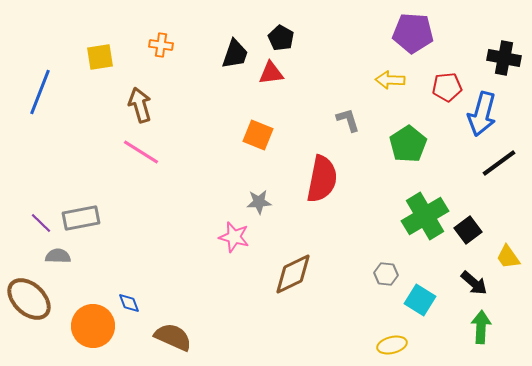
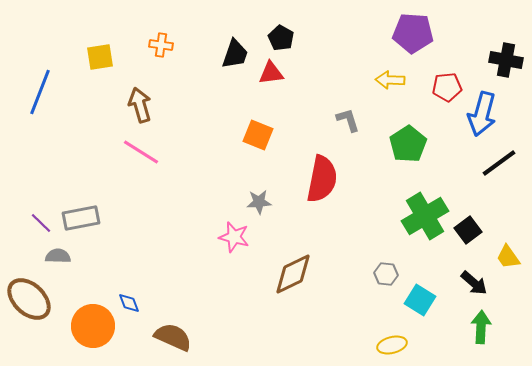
black cross: moved 2 px right, 2 px down
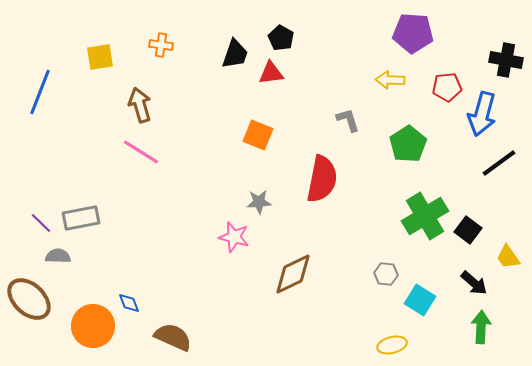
black square: rotated 16 degrees counterclockwise
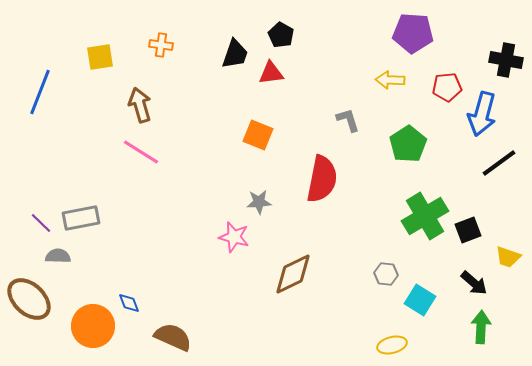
black pentagon: moved 3 px up
black square: rotated 32 degrees clockwise
yellow trapezoid: rotated 36 degrees counterclockwise
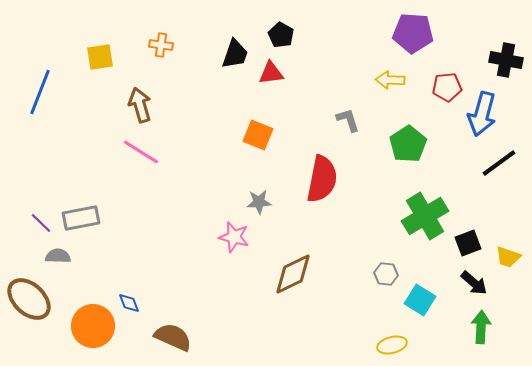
black square: moved 13 px down
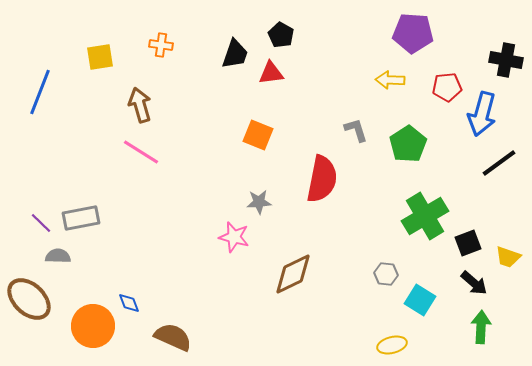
gray L-shape: moved 8 px right, 10 px down
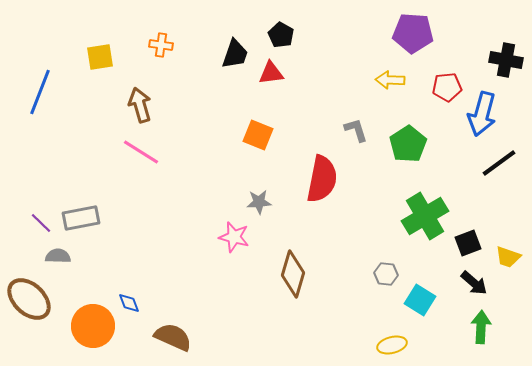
brown diamond: rotated 48 degrees counterclockwise
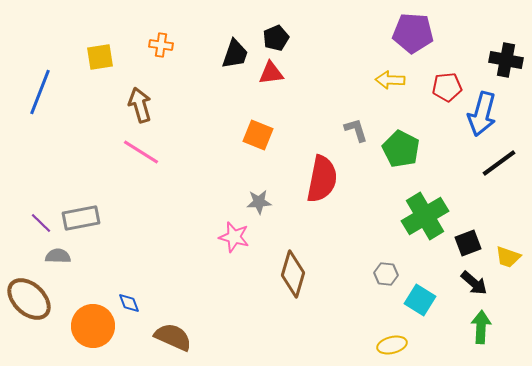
black pentagon: moved 5 px left, 3 px down; rotated 20 degrees clockwise
green pentagon: moved 7 px left, 5 px down; rotated 12 degrees counterclockwise
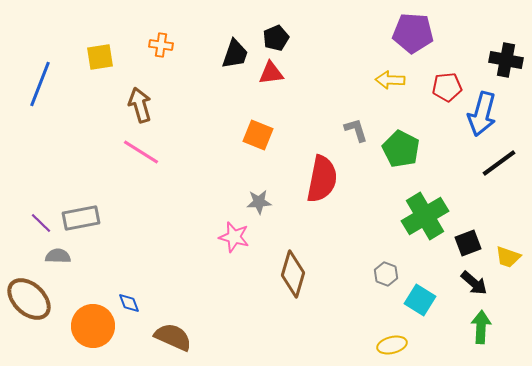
blue line: moved 8 px up
gray hexagon: rotated 15 degrees clockwise
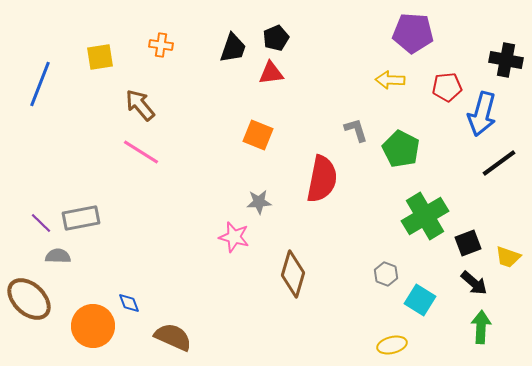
black trapezoid: moved 2 px left, 6 px up
brown arrow: rotated 24 degrees counterclockwise
